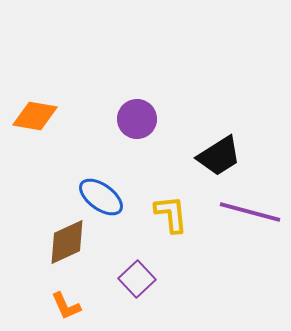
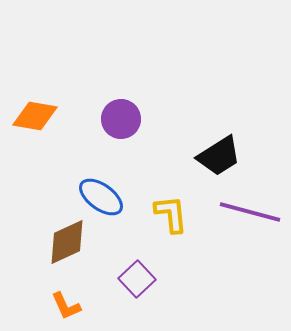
purple circle: moved 16 px left
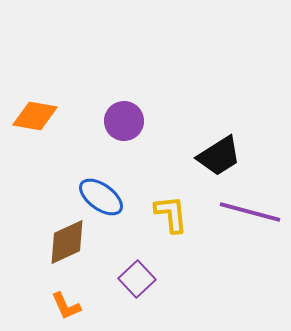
purple circle: moved 3 px right, 2 px down
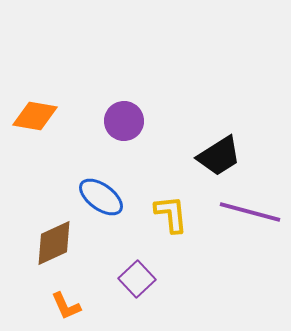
brown diamond: moved 13 px left, 1 px down
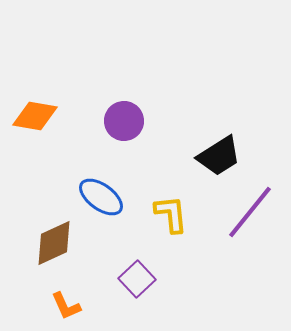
purple line: rotated 66 degrees counterclockwise
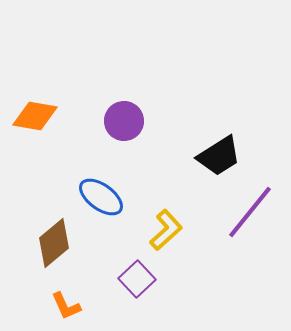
yellow L-shape: moved 5 px left, 16 px down; rotated 54 degrees clockwise
brown diamond: rotated 15 degrees counterclockwise
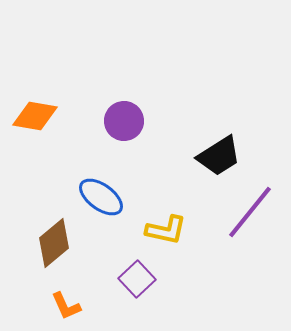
yellow L-shape: rotated 54 degrees clockwise
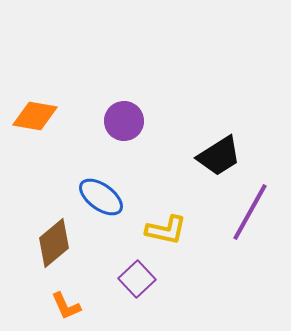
purple line: rotated 10 degrees counterclockwise
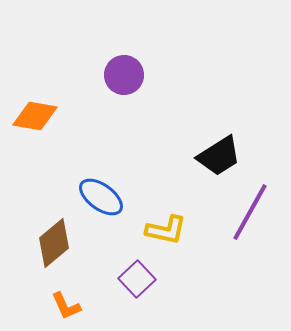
purple circle: moved 46 px up
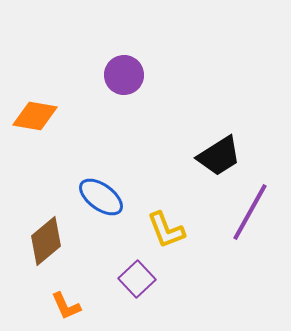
yellow L-shape: rotated 57 degrees clockwise
brown diamond: moved 8 px left, 2 px up
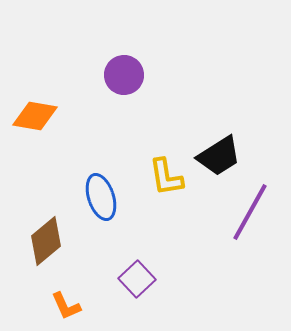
blue ellipse: rotated 36 degrees clockwise
yellow L-shape: moved 53 px up; rotated 12 degrees clockwise
